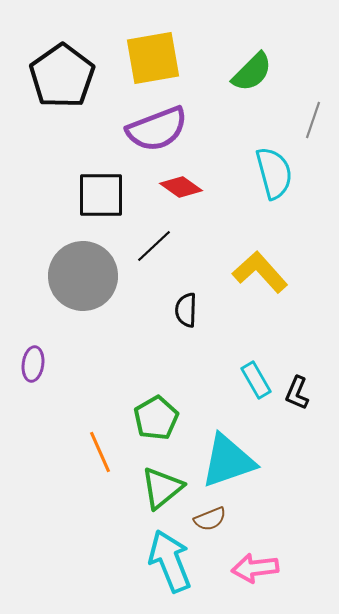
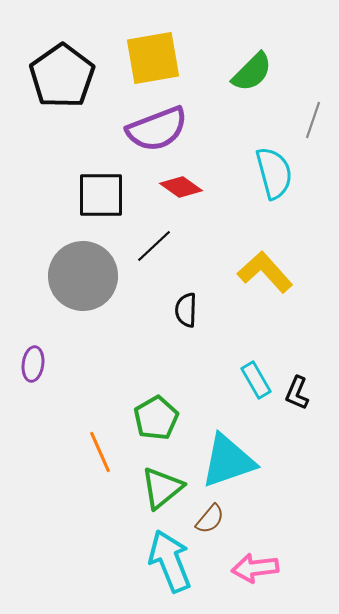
yellow L-shape: moved 5 px right
brown semicircle: rotated 28 degrees counterclockwise
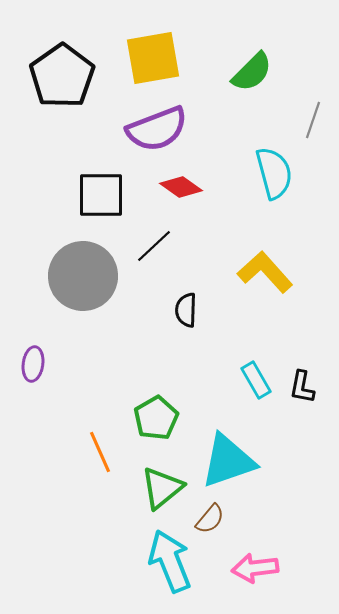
black L-shape: moved 5 px right, 6 px up; rotated 12 degrees counterclockwise
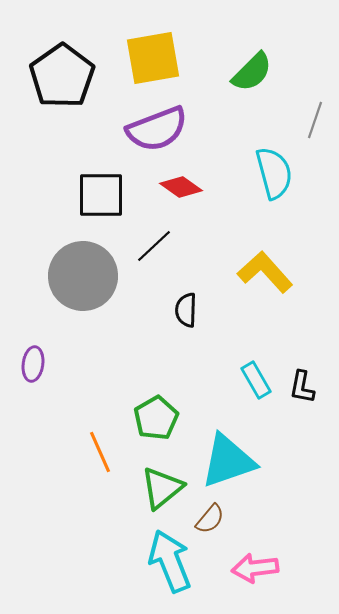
gray line: moved 2 px right
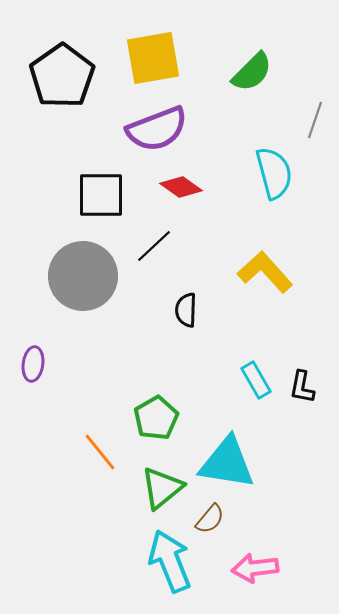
orange line: rotated 15 degrees counterclockwise
cyan triangle: moved 1 px left, 2 px down; rotated 28 degrees clockwise
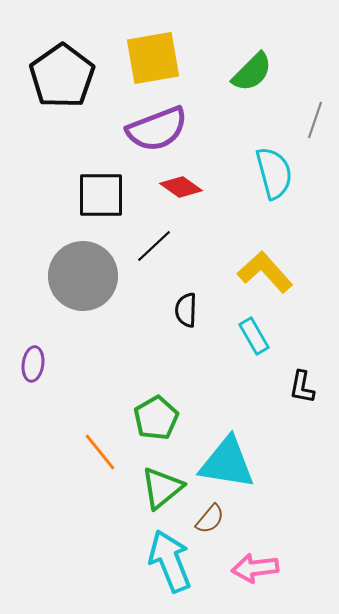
cyan rectangle: moved 2 px left, 44 px up
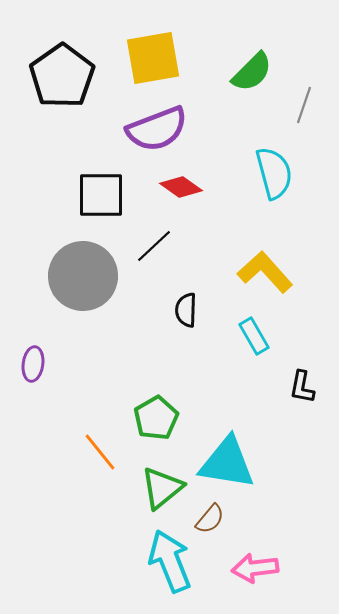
gray line: moved 11 px left, 15 px up
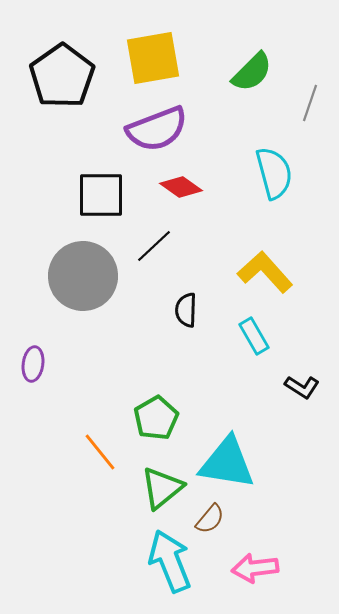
gray line: moved 6 px right, 2 px up
black L-shape: rotated 68 degrees counterclockwise
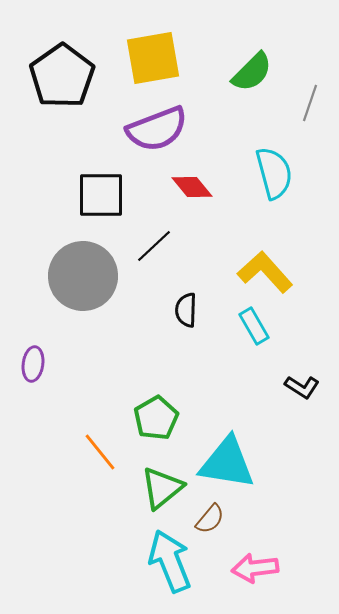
red diamond: moved 11 px right; rotated 15 degrees clockwise
cyan rectangle: moved 10 px up
